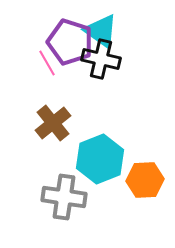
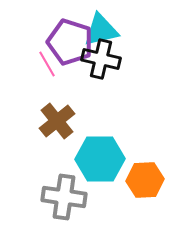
cyan triangle: moved 1 px up; rotated 48 degrees counterclockwise
pink line: moved 1 px down
brown cross: moved 4 px right, 2 px up
cyan hexagon: rotated 21 degrees clockwise
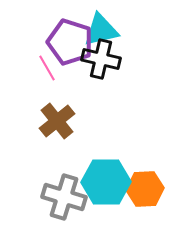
pink line: moved 4 px down
cyan hexagon: moved 6 px right, 23 px down
orange hexagon: moved 9 px down
gray cross: rotated 9 degrees clockwise
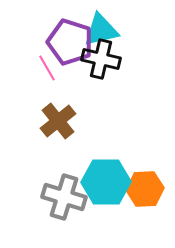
brown cross: moved 1 px right
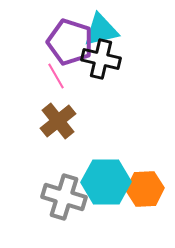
pink line: moved 9 px right, 8 px down
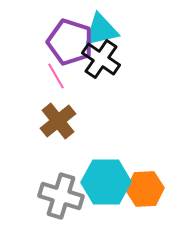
black cross: rotated 21 degrees clockwise
gray cross: moved 3 px left, 1 px up
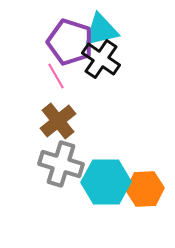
gray cross: moved 32 px up
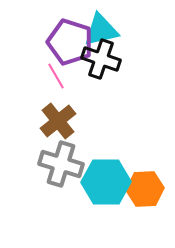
black cross: rotated 15 degrees counterclockwise
